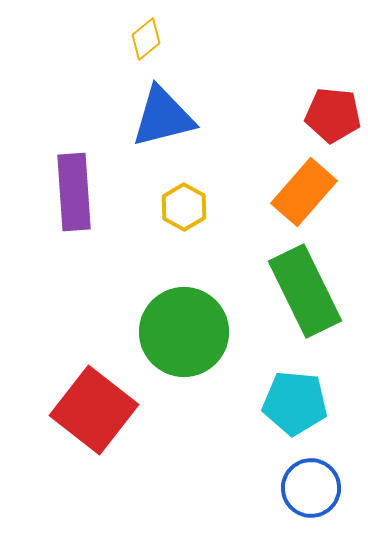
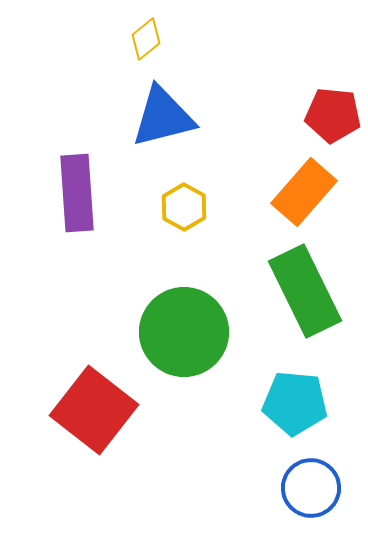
purple rectangle: moved 3 px right, 1 px down
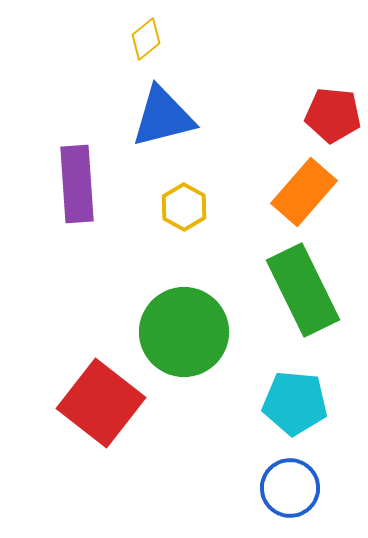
purple rectangle: moved 9 px up
green rectangle: moved 2 px left, 1 px up
red square: moved 7 px right, 7 px up
blue circle: moved 21 px left
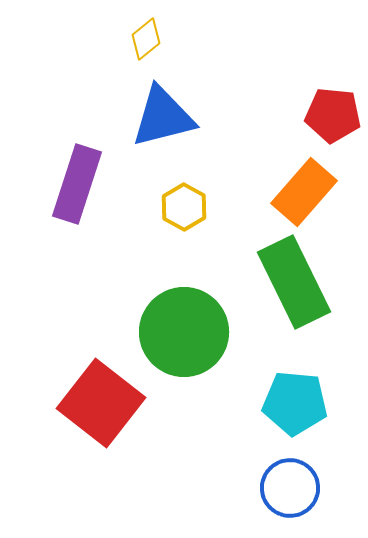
purple rectangle: rotated 22 degrees clockwise
green rectangle: moved 9 px left, 8 px up
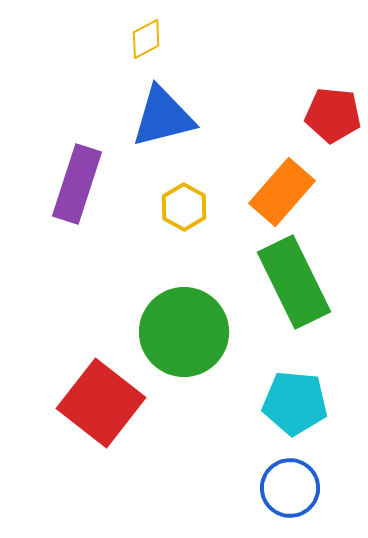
yellow diamond: rotated 12 degrees clockwise
orange rectangle: moved 22 px left
